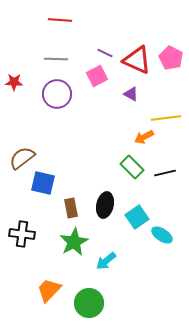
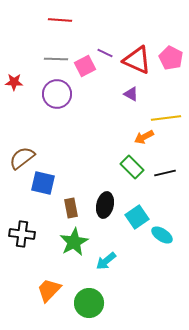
pink square: moved 12 px left, 10 px up
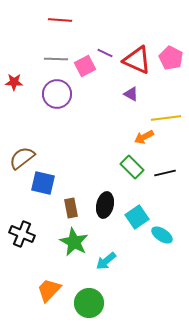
black cross: rotated 15 degrees clockwise
green star: rotated 16 degrees counterclockwise
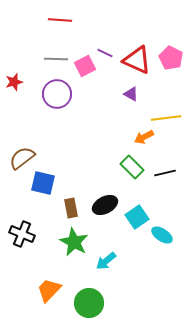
red star: rotated 18 degrees counterclockwise
black ellipse: rotated 50 degrees clockwise
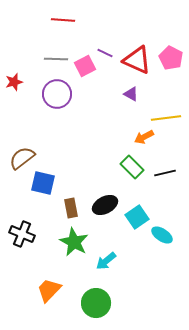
red line: moved 3 px right
green circle: moved 7 px right
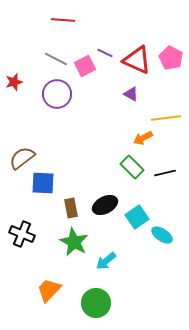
gray line: rotated 25 degrees clockwise
orange arrow: moved 1 px left, 1 px down
blue square: rotated 10 degrees counterclockwise
